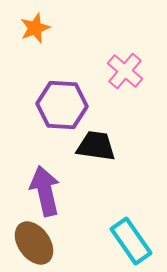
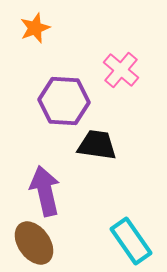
pink cross: moved 4 px left, 1 px up
purple hexagon: moved 2 px right, 4 px up
black trapezoid: moved 1 px right, 1 px up
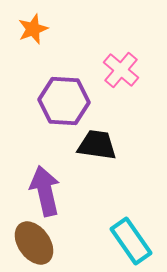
orange star: moved 2 px left, 1 px down
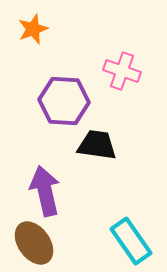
pink cross: moved 1 px right, 1 px down; rotated 21 degrees counterclockwise
